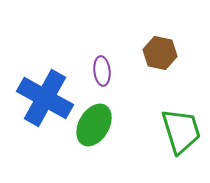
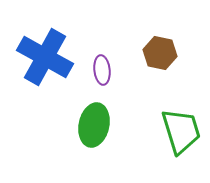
purple ellipse: moved 1 px up
blue cross: moved 41 px up
green ellipse: rotated 18 degrees counterclockwise
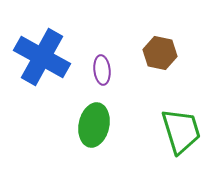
blue cross: moved 3 px left
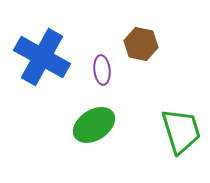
brown hexagon: moved 19 px left, 9 px up
green ellipse: rotated 45 degrees clockwise
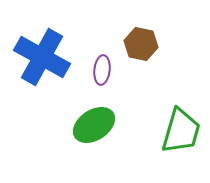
purple ellipse: rotated 12 degrees clockwise
green trapezoid: rotated 33 degrees clockwise
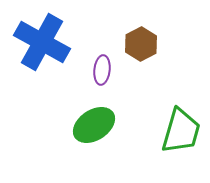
brown hexagon: rotated 20 degrees clockwise
blue cross: moved 15 px up
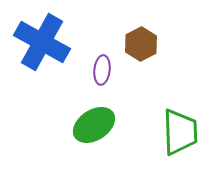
green trapezoid: moved 1 px left, 1 px down; rotated 18 degrees counterclockwise
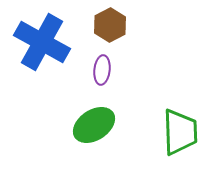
brown hexagon: moved 31 px left, 19 px up
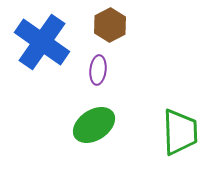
blue cross: rotated 6 degrees clockwise
purple ellipse: moved 4 px left
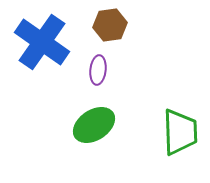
brown hexagon: rotated 20 degrees clockwise
